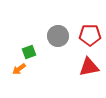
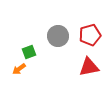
red pentagon: rotated 15 degrees counterclockwise
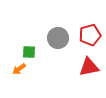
gray circle: moved 2 px down
green square: rotated 24 degrees clockwise
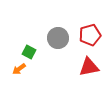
green square: rotated 24 degrees clockwise
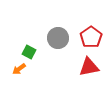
red pentagon: moved 1 px right, 2 px down; rotated 20 degrees counterclockwise
